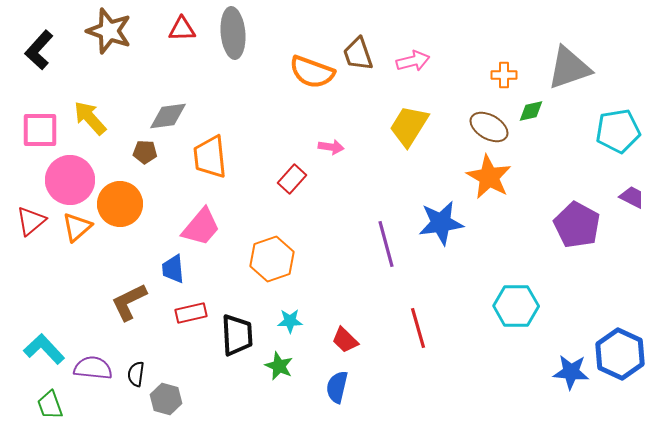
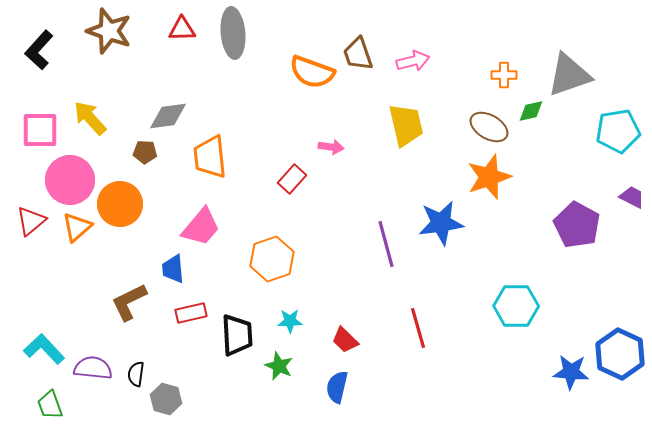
gray triangle at (569, 68): moved 7 px down
yellow trapezoid at (409, 126): moved 3 px left, 1 px up; rotated 135 degrees clockwise
orange star at (489, 177): rotated 24 degrees clockwise
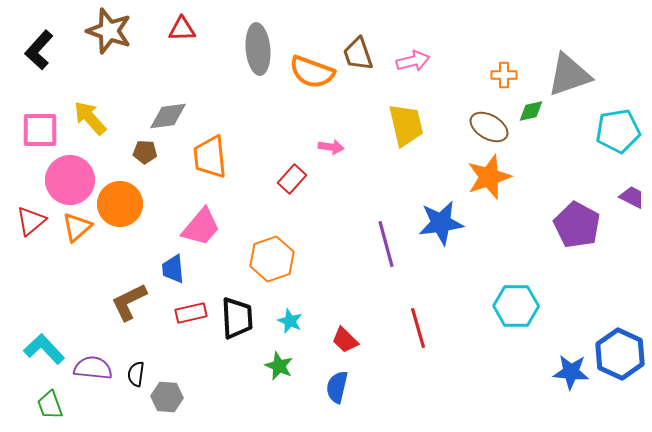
gray ellipse at (233, 33): moved 25 px right, 16 px down
cyan star at (290, 321): rotated 25 degrees clockwise
black trapezoid at (237, 335): moved 17 px up
gray hexagon at (166, 399): moved 1 px right, 2 px up; rotated 12 degrees counterclockwise
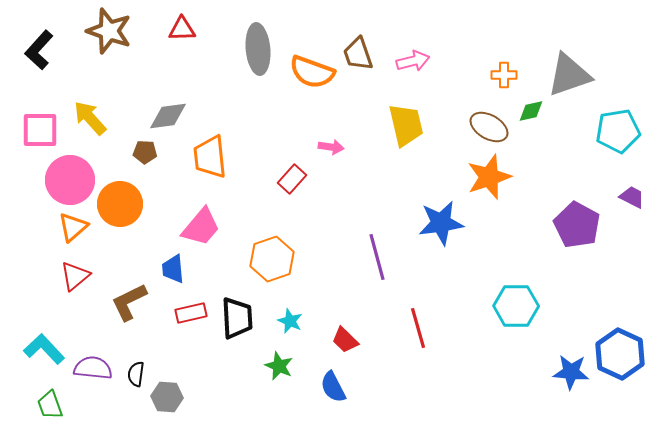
red triangle at (31, 221): moved 44 px right, 55 px down
orange triangle at (77, 227): moved 4 px left
purple line at (386, 244): moved 9 px left, 13 px down
blue semicircle at (337, 387): moved 4 px left; rotated 40 degrees counterclockwise
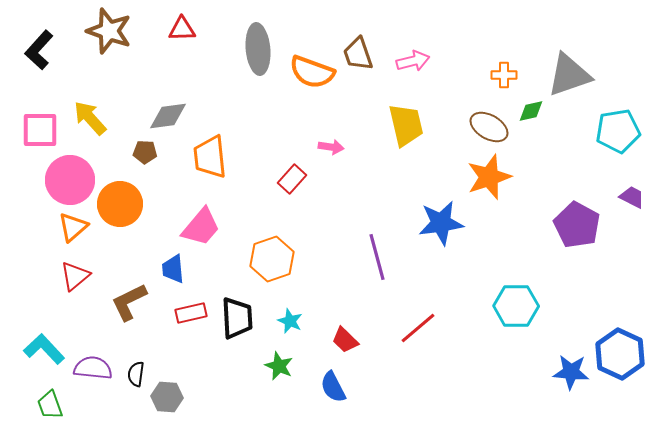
red line at (418, 328): rotated 66 degrees clockwise
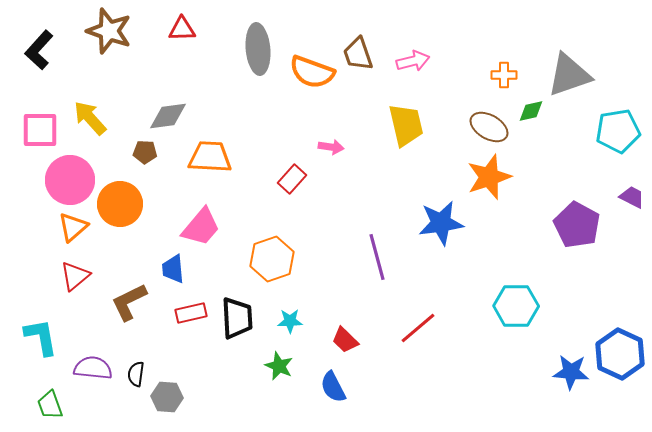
orange trapezoid at (210, 157): rotated 99 degrees clockwise
cyan star at (290, 321): rotated 25 degrees counterclockwise
cyan L-shape at (44, 349): moved 3 px left, 12 px up; rotated 33 degrees clockwise
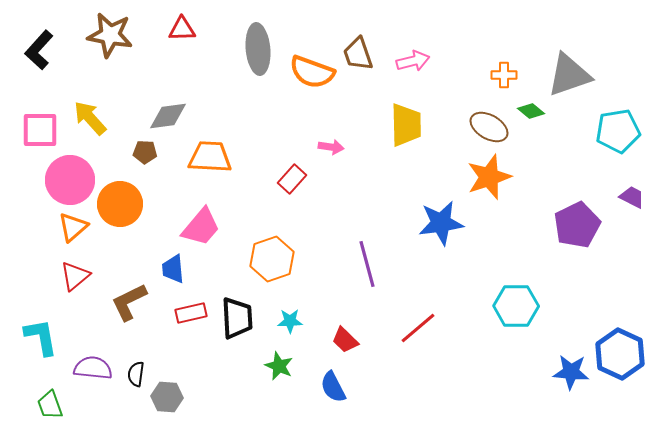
brown star at (109, 31): moved 1 px right, 4 px down; rotated 9 degrees counterclockwise
green diamond at (531, 111): rotated 52 degrees clockwise
yellow trapezoid at (406, 125): rotated 12 degrees clockwise
purple pentagon at (577, 225): rotated 18 degrees clockwise
purple line at (377, 257): moved 10 px left, 7 px down
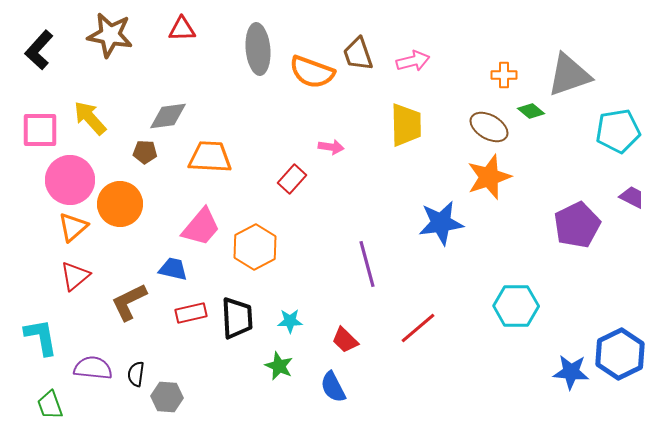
orange hexagon at (272, 259): moved 17 px left, 12 px up; rotated 9 degrees counterclockwise
blue trapezoid at (173, 269): rotated 108 degrees clockwise
blue hexagon at (620, 354): rotated 9 degrees clockwise
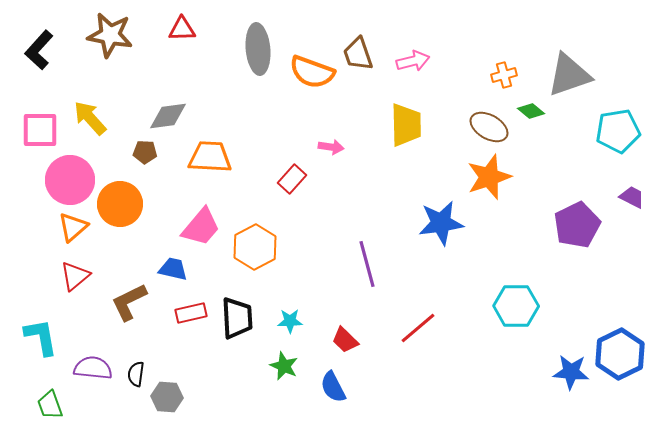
orange cross at (504, 75): rotated 15 degrees counterclockwise
green star at (279, 366): moved 5 px right
